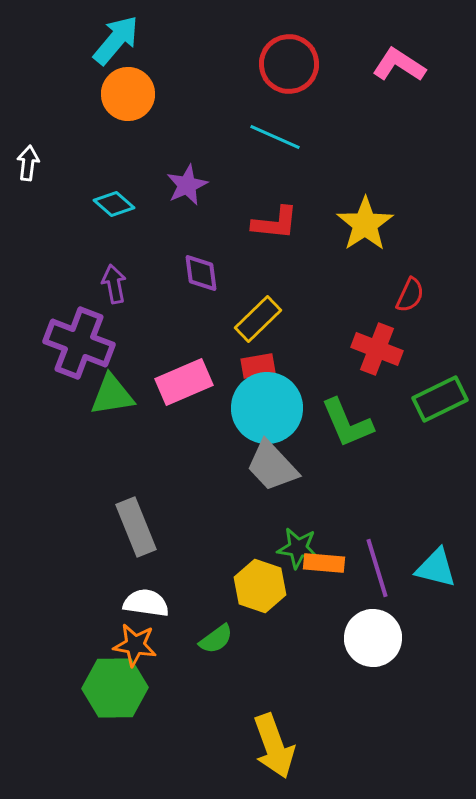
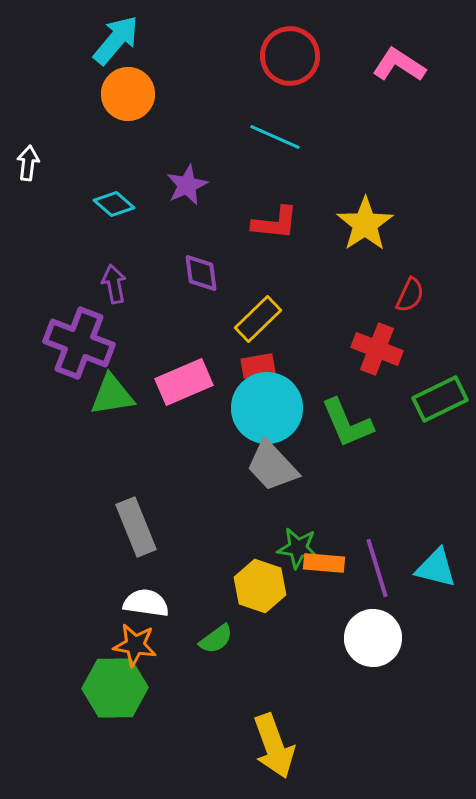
red circle: moved 1 px right, 8 px up
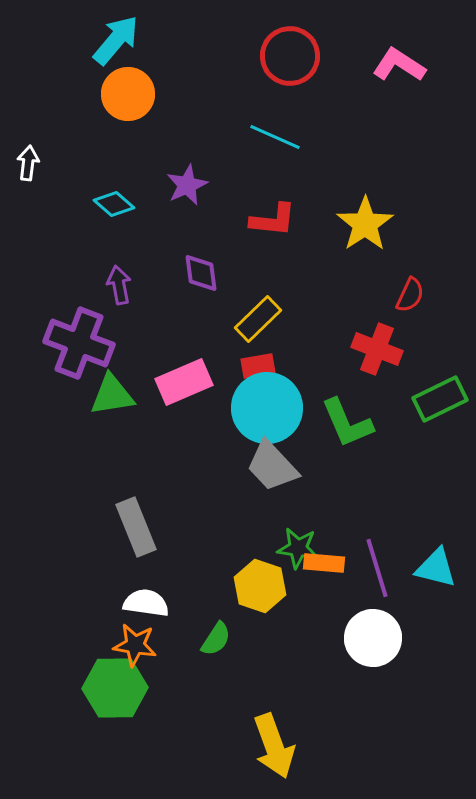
red L-shape: moved 2 px left, 3 px up
purple arrow: moved 5 px right, 1 px down
green semicircle: rotated 21 degrees counterclockwise
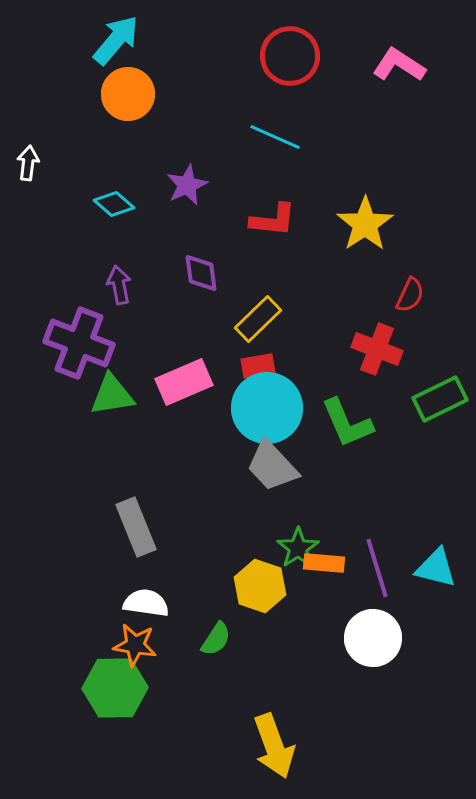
green star: rotated 30 degrees clockwise
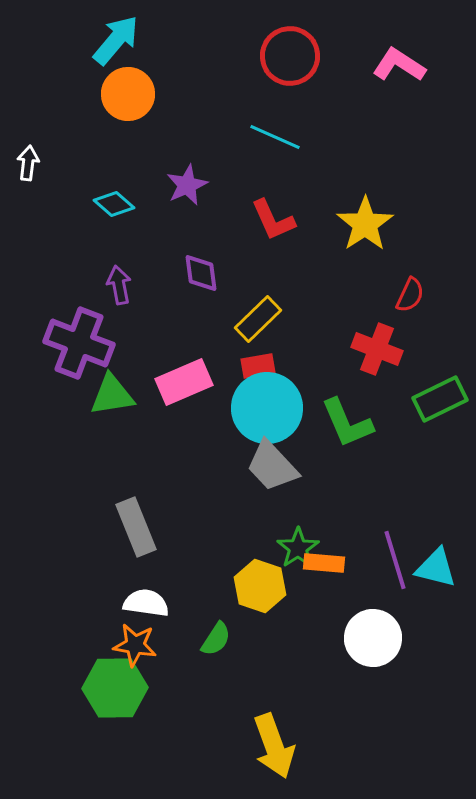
red L-shape: rotated 60 degrees clockwise
purple line: moved 18 px right, 8 px up
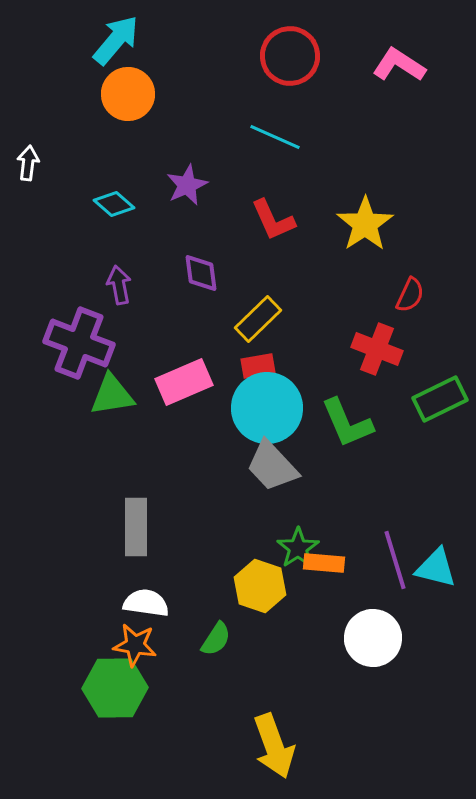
gray rectangle: rotated 22 degrees clockwise
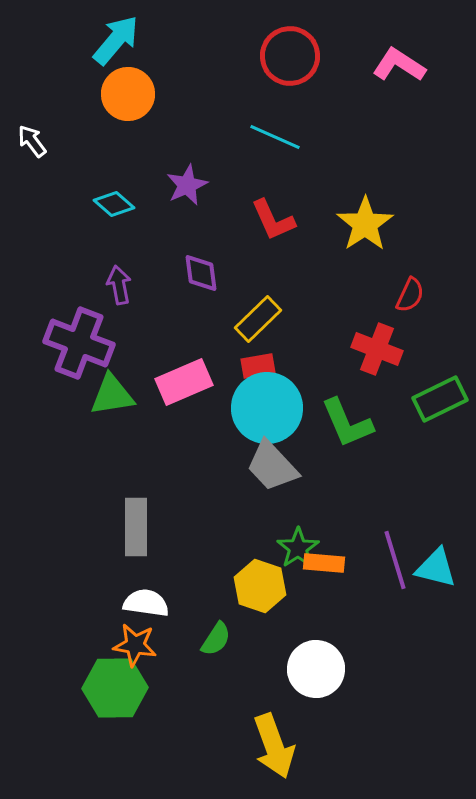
white arrow: moved 4 px right, 22 px up; rotated 44 degrees counterclockwise
white circle: moved 57 px left, 31 px down
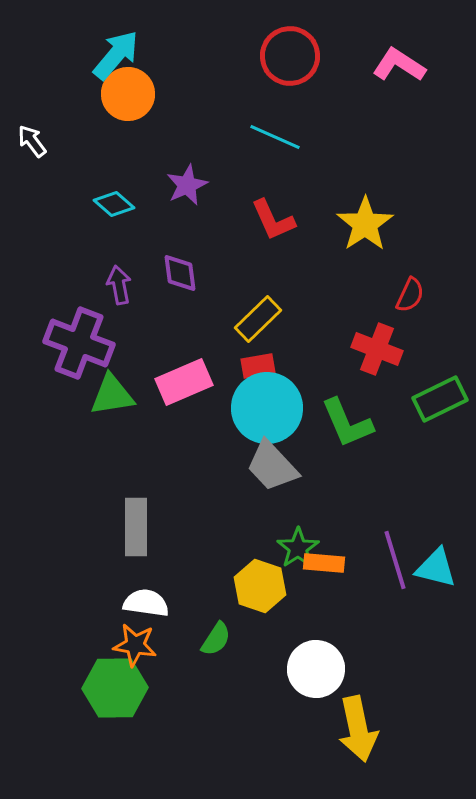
cyan arrow: moved 15 px down
purple diamond: moved 21 px left
yellow arrow: moved 84 px right, 17 px up; rotated 8 degrees clockwise
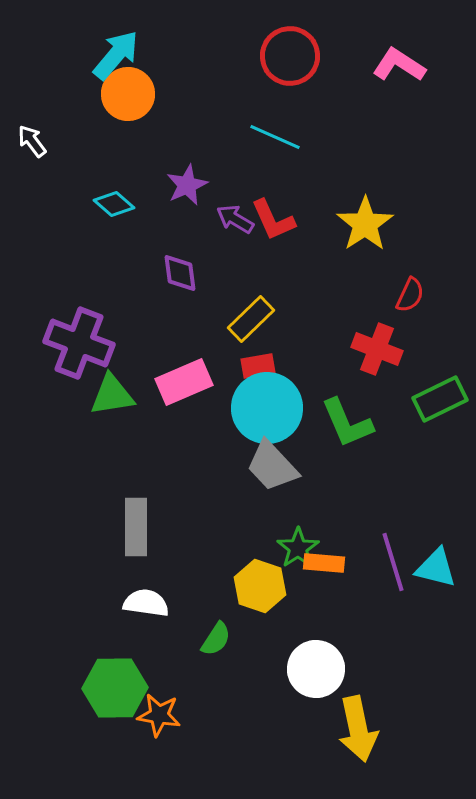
purple arrow: moved 116 px right, 66 px up; rotated 48 degrees counterclockwise
yellow rectangle: moved 7 px left
purple line: moved 2 px left, 2 px down
orange star: moved 24 px right, 70 px down
